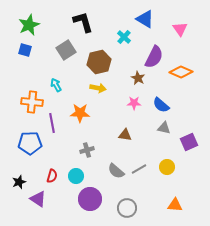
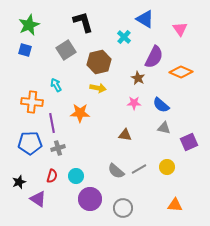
gray cross: moved 29 px left, 2 px up
gray circle: moved 4 px left
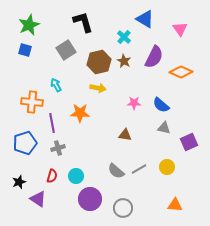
brown star: moved 14 px left, 17 px up
blue pentagon: moved 5 px left; rotated 15 degrees counterclockwise
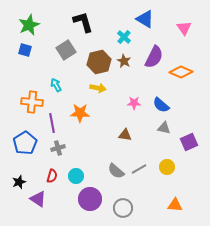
pink triangle: moved 4 px right, 1 px up
blue pentagon: rotated 15 degrees counterclockwise
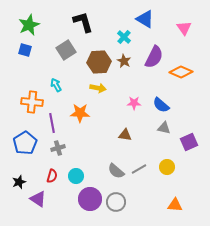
brown hexagon: rotated 10 degrees clockwise
gray circle: moved 7 px left, 6 px up
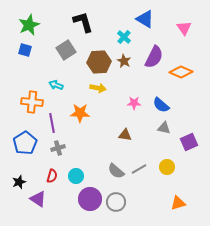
cyan arrow: rotated 40 degrees counterclockwise
orange triangle: moved 3 px right, 2 px up; rotated 21 degrees counterclockwise
